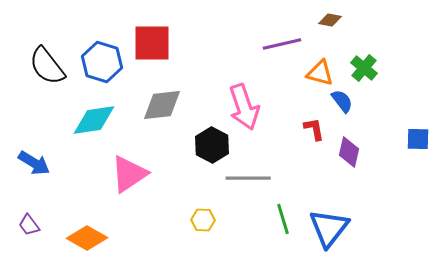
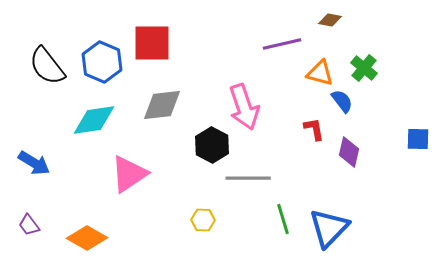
blue hexagon: rotated 6 degrees clockwise
blue triangle: rotated 6 degrees clockwise
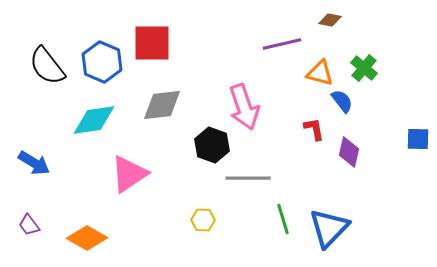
black hexagon: rotated 8 degrees counterclockwise
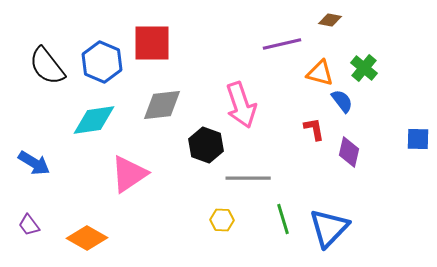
pink arrow: moved 3 px left, 2 px up
black hexagon: moved 6 px left
yellow hexagon: moved 19 px right
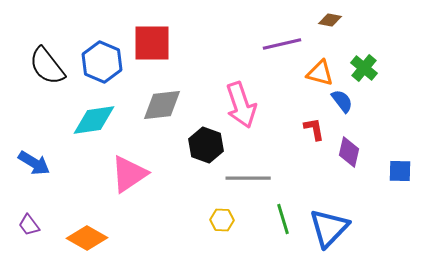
blue square: moved 18 px left, 32 px down
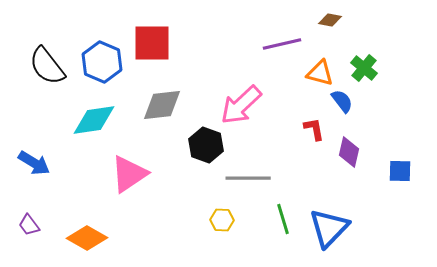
pink arrow: rotated 66 degrees clockwise
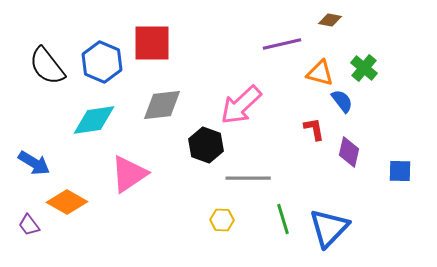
orange diamond: moved 20 px left, 36 px up
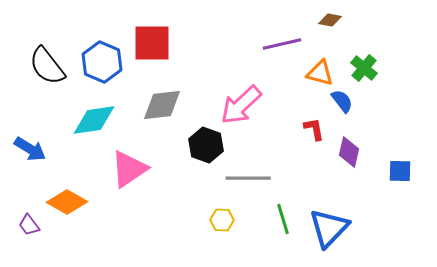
blue arrow: moved 4 px left, 14 px up
pink triangle: moved 5 px up
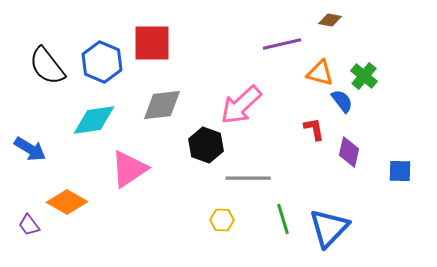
green cross: moved 8 px down
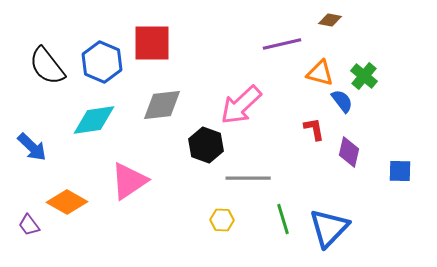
blue arrow: moved 2 px right, 2 px up; rotated 12 degrees clockwise
pink triangle: moved 12 px down
